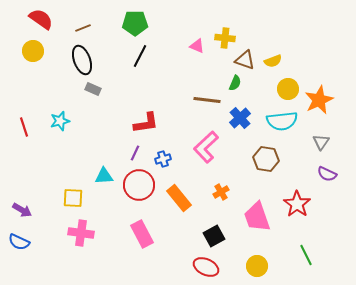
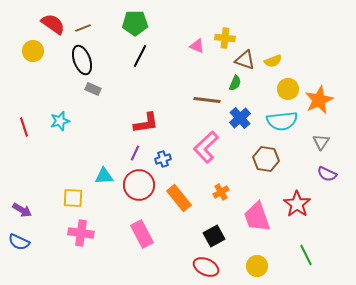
red semicircle at (41, 19): moved 12 px right, 5 px down
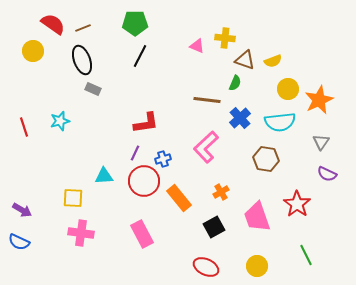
cyan semicircle at (282, 121): moved 2 px left, 1 px down
red circle at (139, 185): moved 5 px right, 4 px up
black square at (214, 236): moved 9 px up
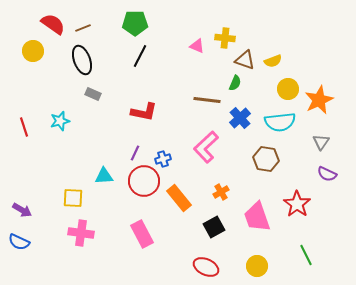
gray rectangle at (93, 89): moved 5 px down
red L-shape at (146, 123): moved 2 px left, 11 px up; rotated 20 degrees clockwise
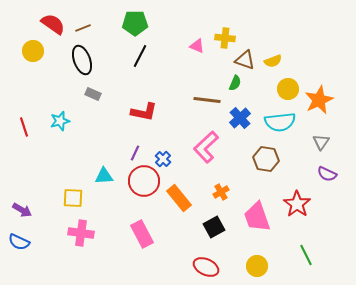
blue cross at (163, 159): rotated 28 degrees counterclockwise
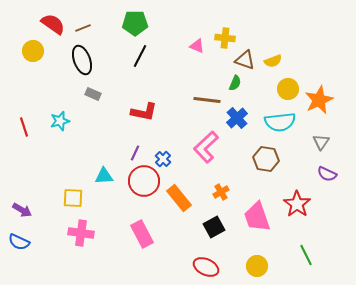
blue cross at (240, 118): moved 3 px left
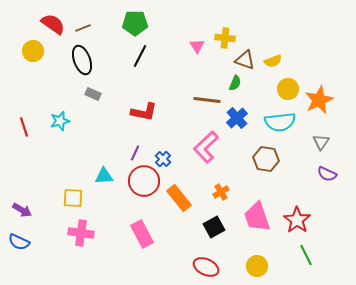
pink triangle at (197, 46): rotated 35 degrees clockwise
red star at (297, 204): moved 16 px down
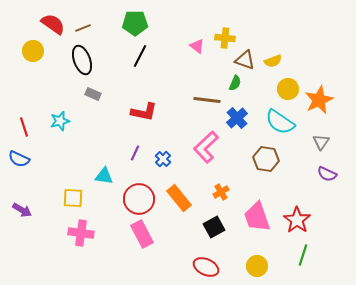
pink triangle at (197, 46): rotated 21 degrees counterclockwise
cyan semicircle at (280, 122): rotated 40 degrees clockwise
cyan triangle at (104, 176): rotated 12 degrees clockwise
red circle at (144, 181): moved 5 px left, 18 px down
blue semicircle at (19, 242): moved 83 px up
green line at (306, 255): moved 3 px left; rotated 45 degrees clockwise
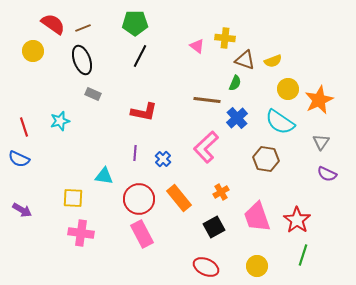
purple line at (135, 153): rotated 21 degrees counterclockwise
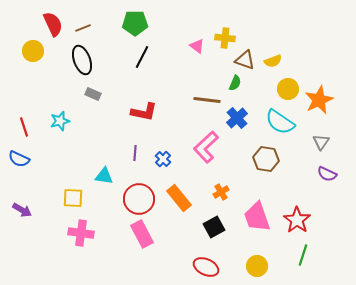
red semicircle at (53, 24): rotated 30 degrees clockwise
black line at (140, 56): moved 2 px right, 1 px down
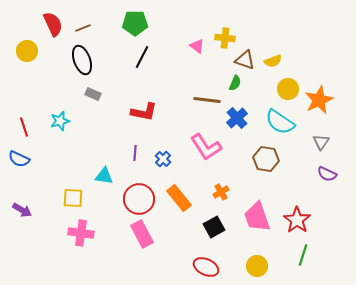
yellow circle at (33, 51): moved 6 px left
pink L-shape at (206, 147): rotated 80 degrees counterclockwise
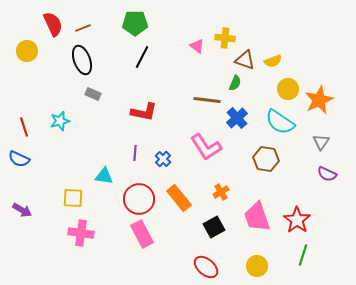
red ellipse at (206, 267): rotated 15 degrees clockwise
